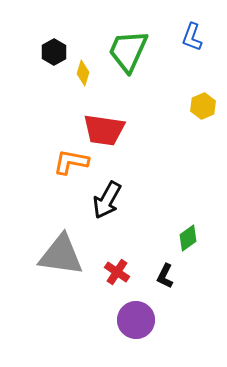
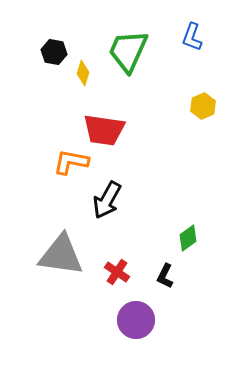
black hexagon: rotated 20 degrees counterclockwise
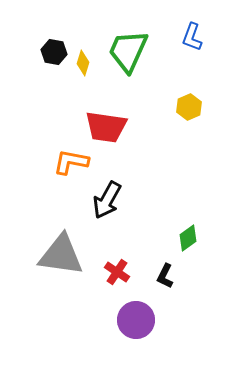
yellow diamond: moved 10 px up
yellow hexagon: moved 14 px left, 1 px down
red trapezoid: moved 2 px right, 3 px up
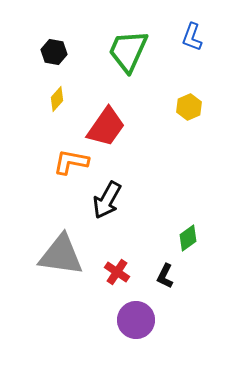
yellow diamond: moved 26 px left, 36 px down; rotated 25 degrees clockwise
red trapezoid: rotated 63 degrees counterclockwise
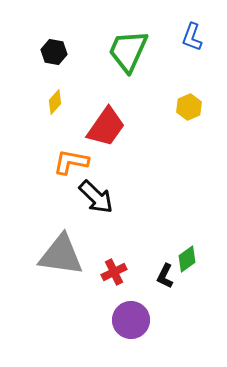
yellow diamond: moved 2 px left, 3 px down
black arrow: moved 11 px left, 3 px up; rotated 75 degrees counterclockwise
green diamond: moved 1 px left, 21 px down
red cross: moved 3 px left; rotated 30 degrees clockwise
purple circle: moved 5 px left
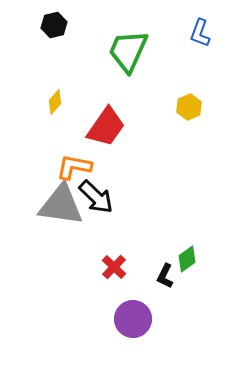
blue L-shape: moved 8 px right, 4 px up
black hexagon: moved 27 px up; rotated 25 degrees counterclockwise
orange L-shape: moved 3 px right, 5 px down
gray triangle: moved 50 px up
red cross: moved 5 px up; rotated 20 degrees counterclockwise
purple circle: moved 2 px right, 1 px up
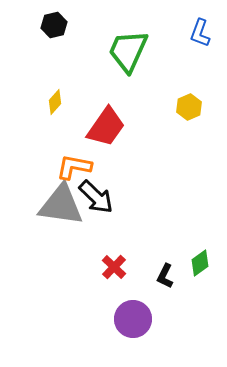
green diamond: moved 13 px right, 4 px down
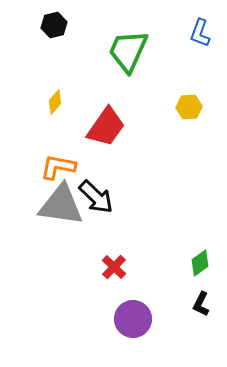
yellow hexagon: rotated 20 degrees clockwise
orange L-shape: moved 16 px left
black L-shape: moved 36 px right, 28 px down
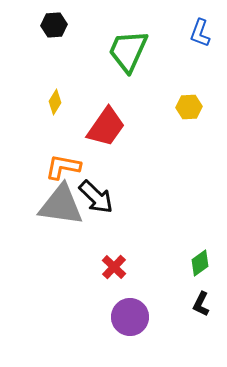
black hexagon: rotated 10 degrees clockwise
yellow diamond: rotated 10 degrees counterclockwise
orange L-shape: moved 5 px right
purple circle: moved 3 px left, 2 px up
